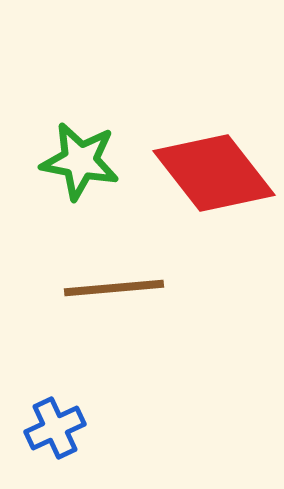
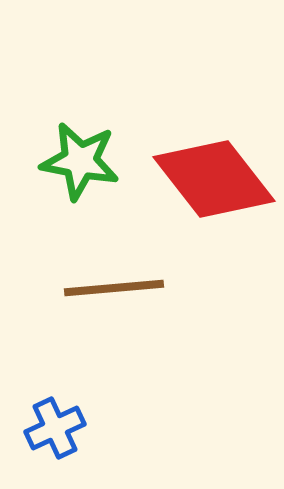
red diamond: moved 6 px down
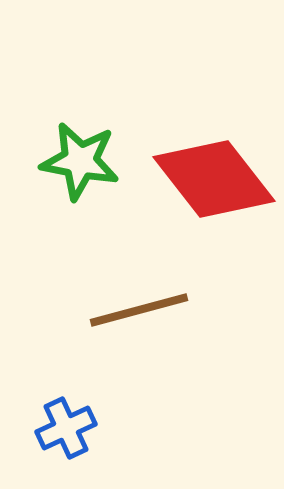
brown line: moved 25 px right, 22 px down; rotated 10 degrees counterclockwise
blue cross: moved 11 px right
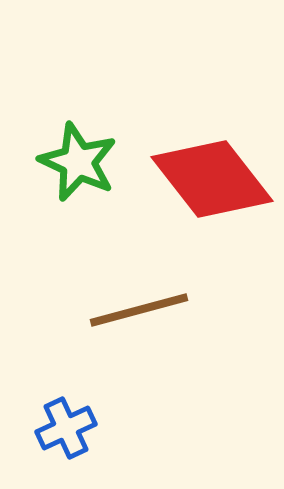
green star: moved 2 px left, 1 px down; rotated 14 degrees clockwise
red diamond: moved 2 px left
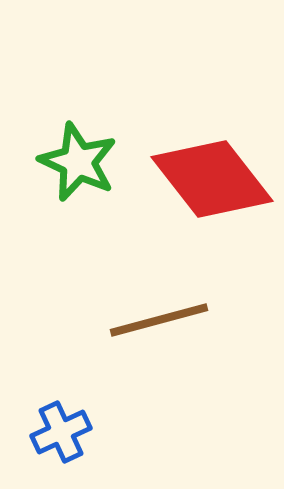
brown line: moved 20 px right, 10 px down
blue cross: moved 5 px left, 4 px down
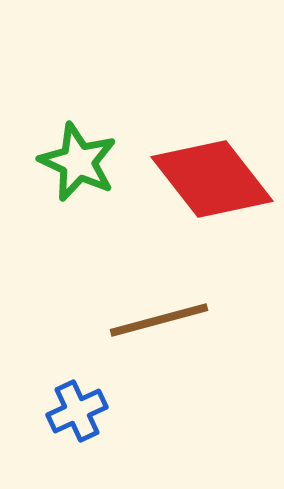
blue cross: moved 16 px right, 21 px up
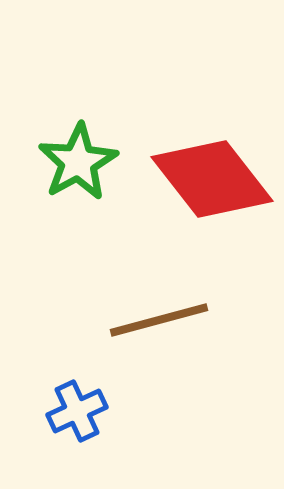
green star: rotated 18 degrees clockwise
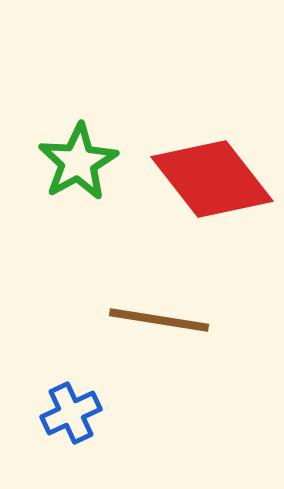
brown line: rotated 24 degrees clockwise
blue cross: moved 6 px left, 2 px down
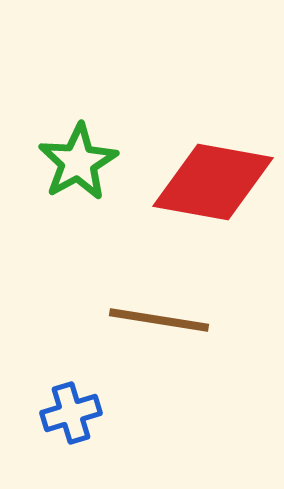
red diamond: moved 1 px right, 3 px down; rotated 42 degrees counterclockwise
blue cross: rotated 8 degrees clockwise
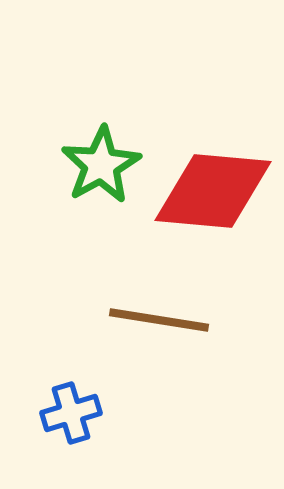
green star: moved 23 px right, 3 px down
red diamond: moved 9 px down; rotated 5 degrees counterclockwise
